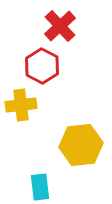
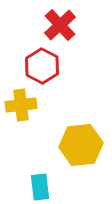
red cross: moved 1 px up
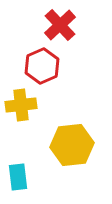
red hexagon: rotated 8 degrees clockwise
yellow hexagon: moved 9 px left
cyan rectangle: moved 22 px left, 10 px up
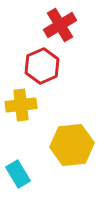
red cross: rotated 12 degrees clockwise
cyan rectangle: moved 3 px up; rotated 24 degrees counterclockwise
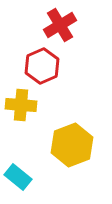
yellow cross: rotated 12 degrees clockwise
yellow hexagon: rotated 15 degrees counterclockwise
cyan rectangle: moved 3 px down; rotated 20 degrees counterclockwise
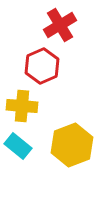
yellow cross: moved 1 px right, 1 px down
cyan rectangle: moved 31 px up
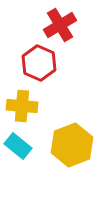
red hexagon: moved 3 px left, 3 px up; rotated 12 degrees counterclockwise
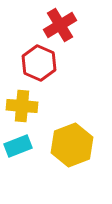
cyan rectangle: rotated 60 degrees counterclockwise
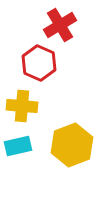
cyan rectangle: rotated 8 degrees clockwise
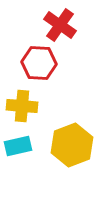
red cross: rotated 24 degrees counterclockwise
red hexagon: rotated 20 degrees counterclockwise
